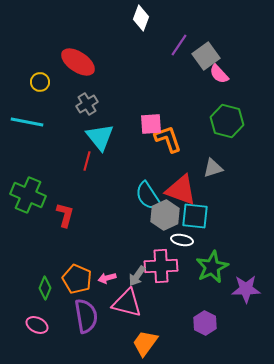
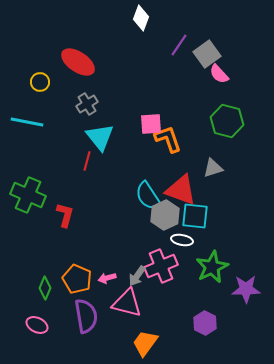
gray square: moved 1 px right, 2 px up
pink cross: rotated 20 degrees counterclockwise
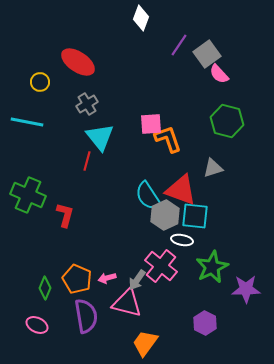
pink cross: rotated 28 degrees counterclockwise
gray arrow: moved 4 px down
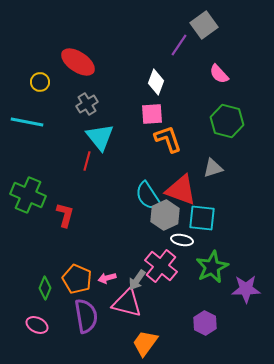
white diamond: moved 15 px right, 64 px down
gray square: moved 3 px left, 29 px up
pink square: moved 1 px right, 10 px up
cyan square: moved 7 px right, 2 px down
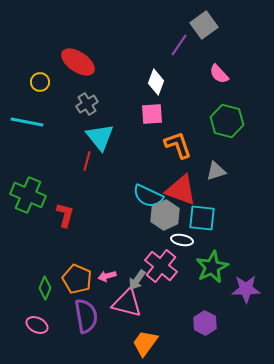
orange L-shape: moved 10 px right, 6 px down
gray triangle: moved 3 px right, 3 px down
cyan semicircle: rotated 32 degrees counterclockwise
pink arrow: moved 2 px up
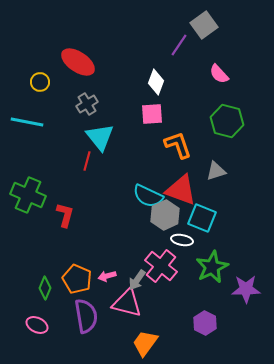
cyan square: rotated 16 degrees clockwise
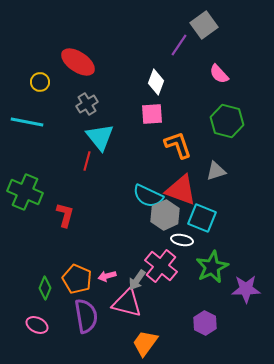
green cross: moved 3 px left, 3 px up
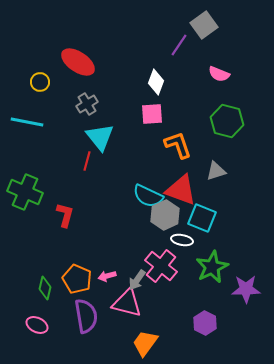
pink semicircle: rotated 25 degrees counterclockwise
green diamond: rotated 10 degrees counterclockwise
